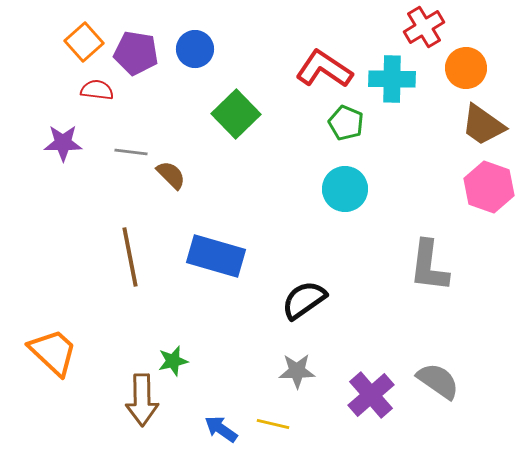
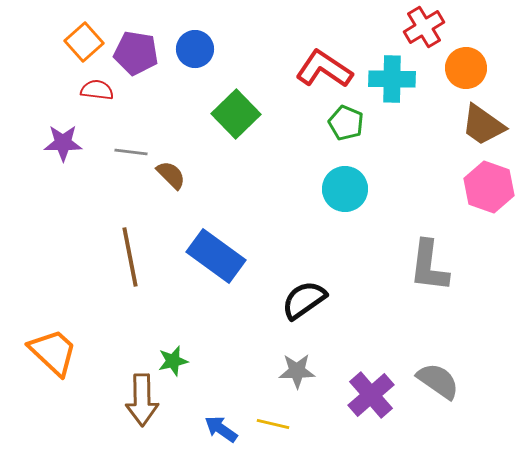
blue rectangle: rotated 20 degrees clockwise
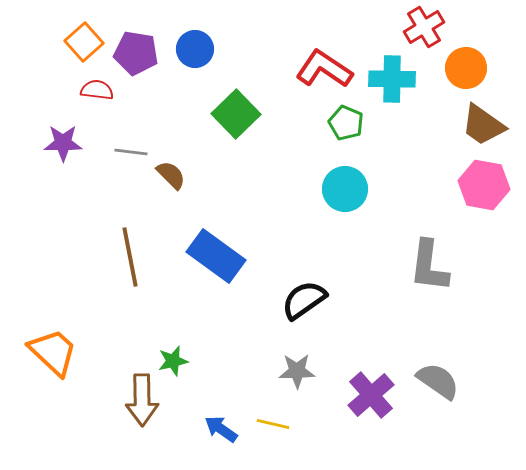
pink hexagon: moved 5 px left, 2 px up; rotated 9 degrees counterclockwise
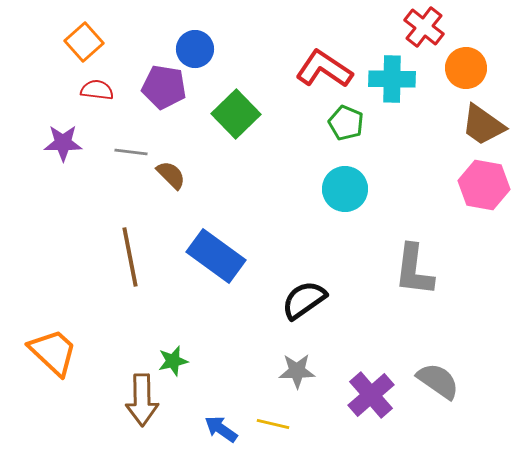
red cross: rotated 21 degrees counterclockwise
purple pentagon: moved 28 px right, 34 px down
gray L-shape: moved 15 px left, 4 px down
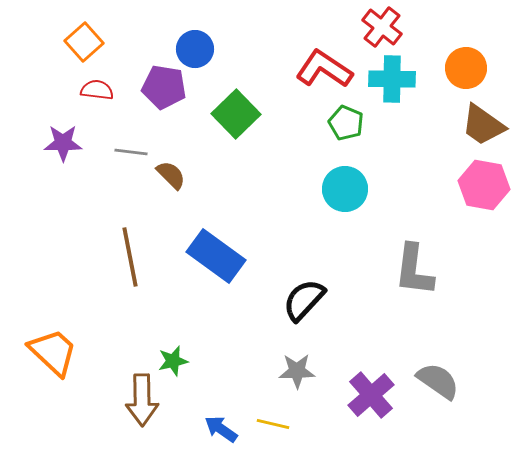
red cross: moved 42 px left
black semicircle: rotated 12 degrees counterclockwise
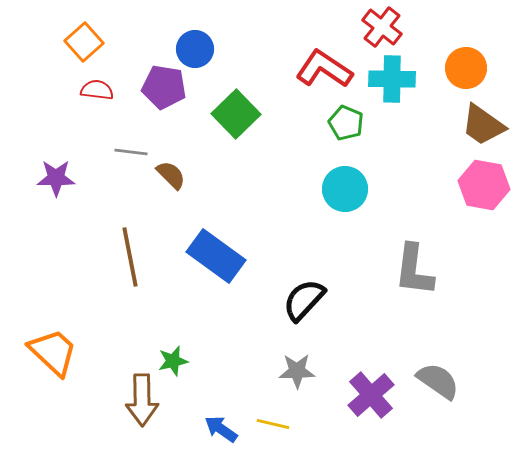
purple star: moved 7 px left, 35 px down
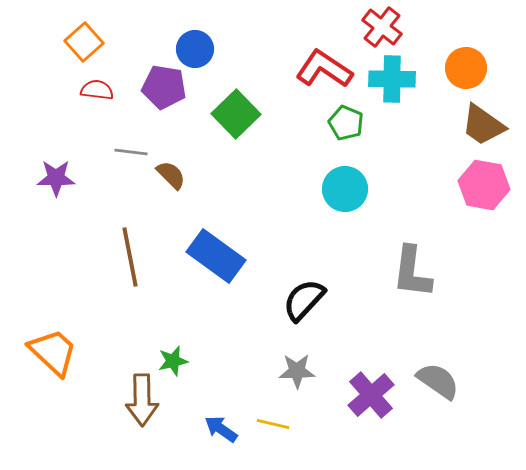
gray L-shape: moved 2 px left, 2 px down
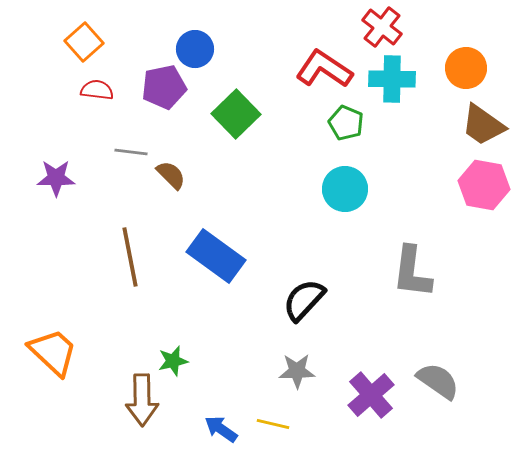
purple pentagon: rotated 21 degrees counterclockwise
